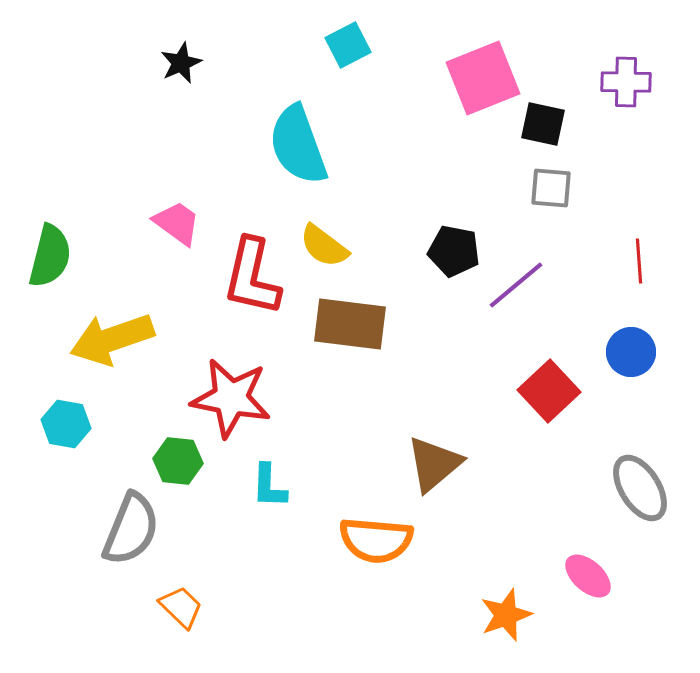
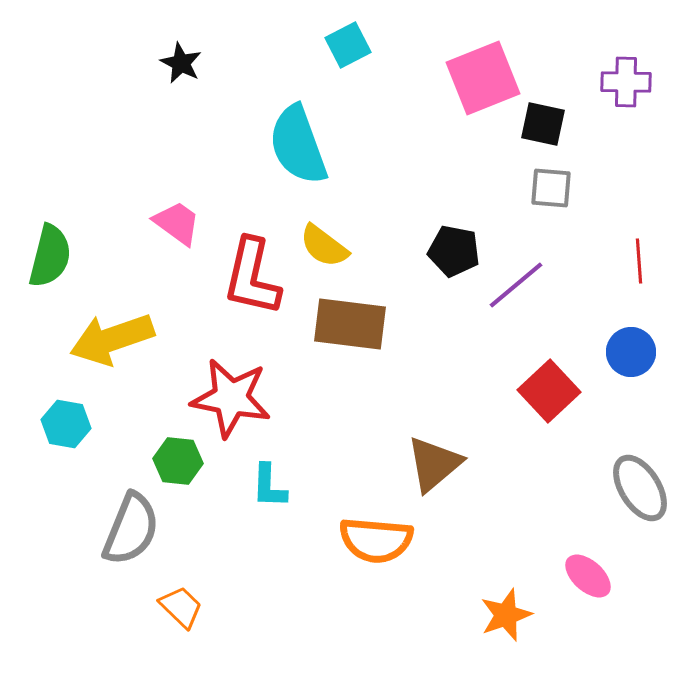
black star: rotated 21 degrees counterclockwise
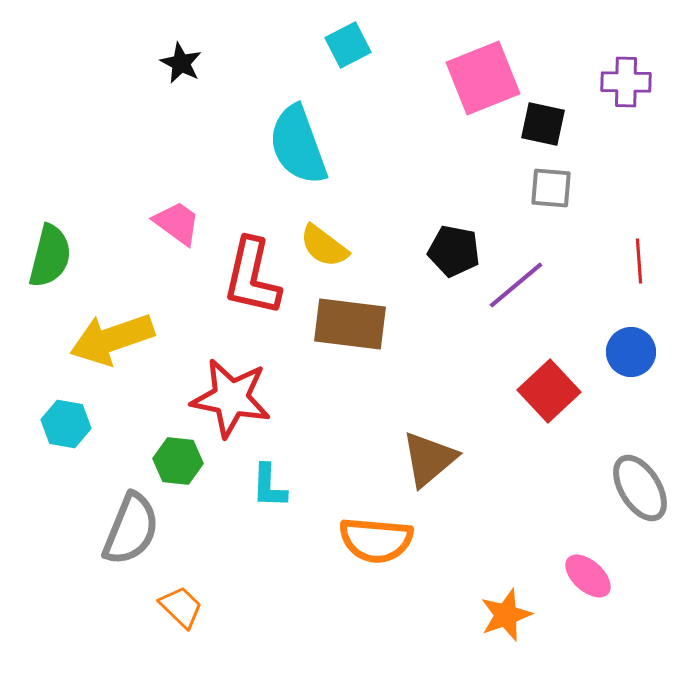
brown triangle: moved 5 px left, 5 px up
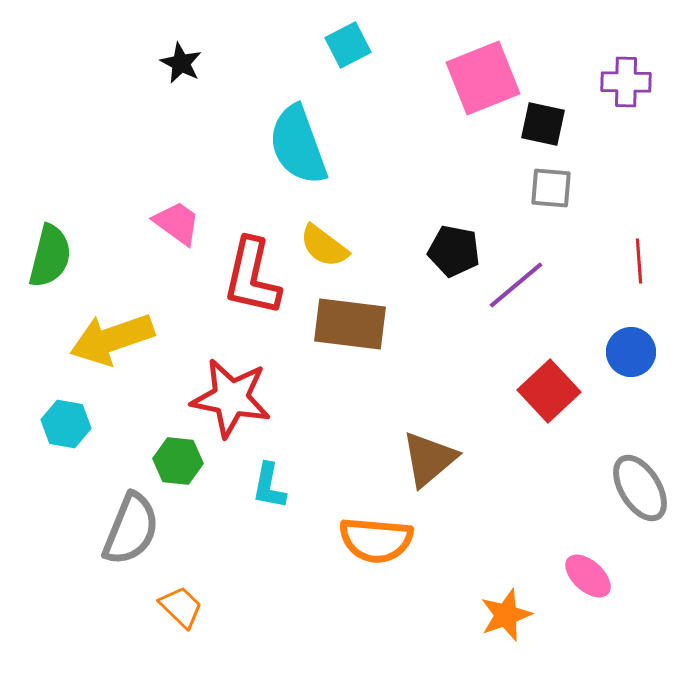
cyan L-shape: rotated 9 degrees clockwise
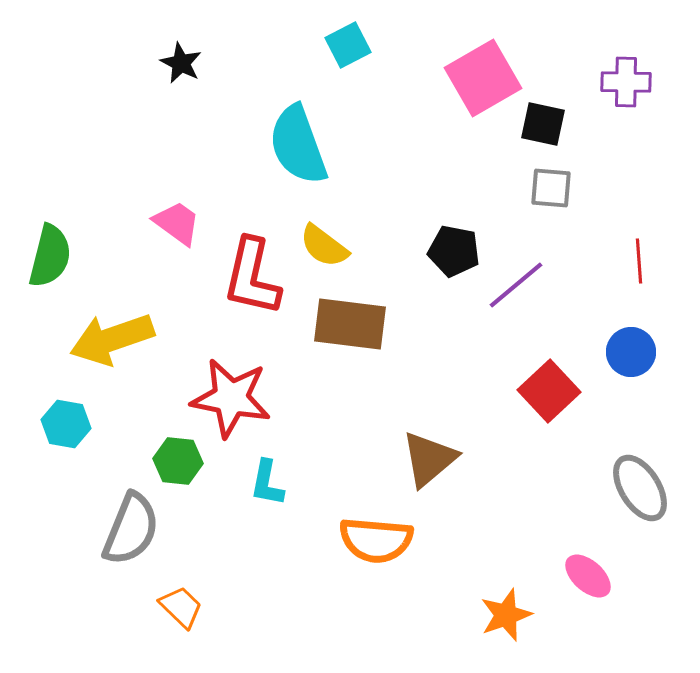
pink square: rotated 8 degrees counterclockwise
cyan L-shape: moved 2 px left, 3 px up
